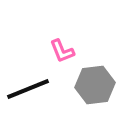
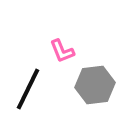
black line: rotated 42 degrees counterclockwise
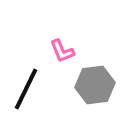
black line: moved 2 px left
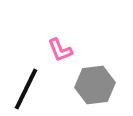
pink L-shape: moved 2 px left, 1 px up
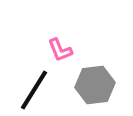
black line: moved 8 px right, 1 px down; rotated 6 degrees clockwise
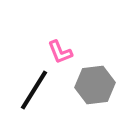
pink L-shape: moved 2 px down
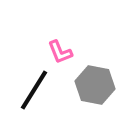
gray hexagon: rotated 18 degrees clockwise
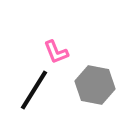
pink L-shape: moved 4 px left
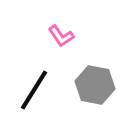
pink L-shape: moved 5 px right, 16 px up; rotated 12 degrees counterclockwise
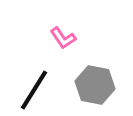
pink L-shape: moved 2 px right, 2 px down
